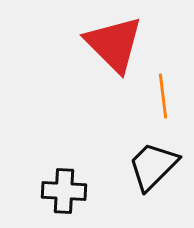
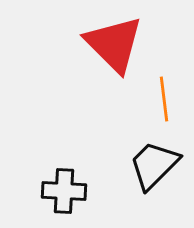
orange line: moved 1 px right, 3 px down
black trapezoid: moved 1 px right, 1 px up
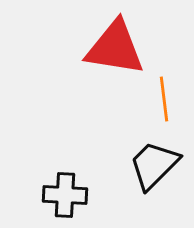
red triangle: moved 1 px right, 4 px down; rotated 36 degrees counterclockwise
black cross: moved 1 px right, 4 px down
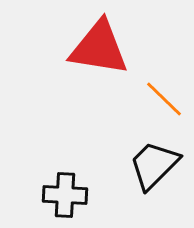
red triangle: moved 16 px left
orange line: rotated 39 degrees counterclockwise
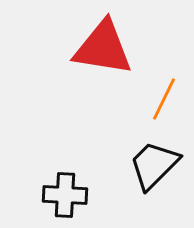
red triangle: moved 4 px right
orange line: rotated 72 degrees clockwise
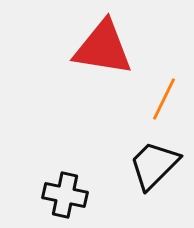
black cross: rotated 9 degrees clockwise
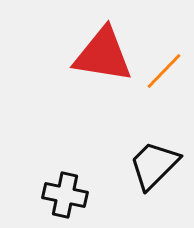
red triangle: moved 7 px down
orange line: moved 28 px up; rotated 18 degrees clockwise
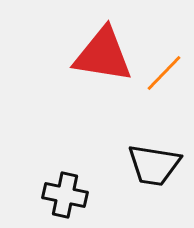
orange line: moved 2 px down
black trapezoid: rotated 126 degrees counterclockwise
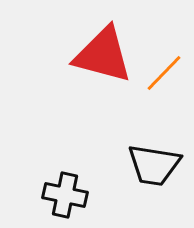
red triangle: rotated 6 degrees clockwise
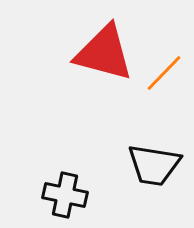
red triangle: moved 1 px right, 2 px up
